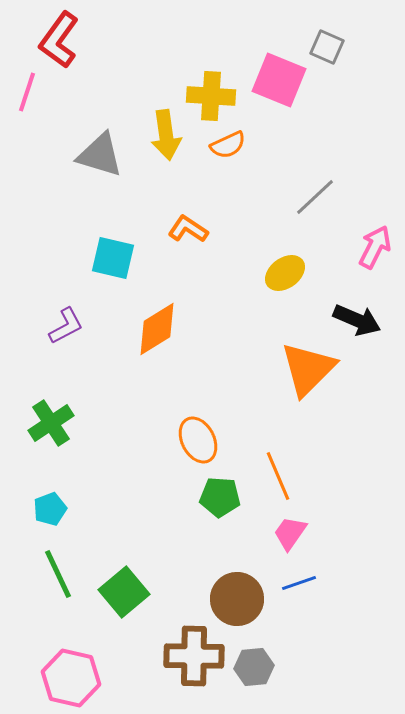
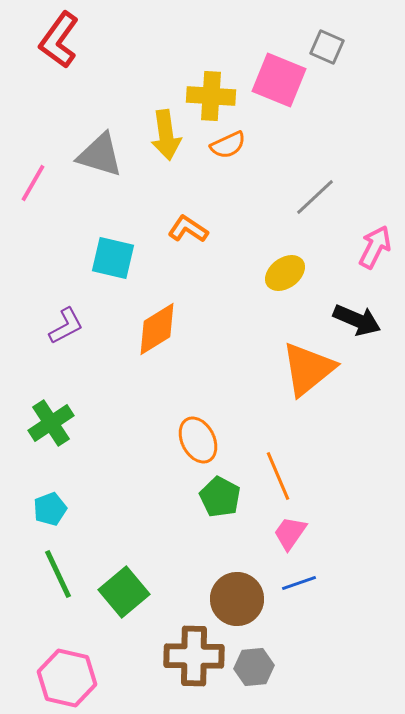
pink line: moved 6 px right, 91 px down; rotated 12 degrees clockwise
orange triangle: rotated 6 degrees clockwise
green pentagon: rotated 24 degrees clockwise
pink hexagon: moved 4 px left
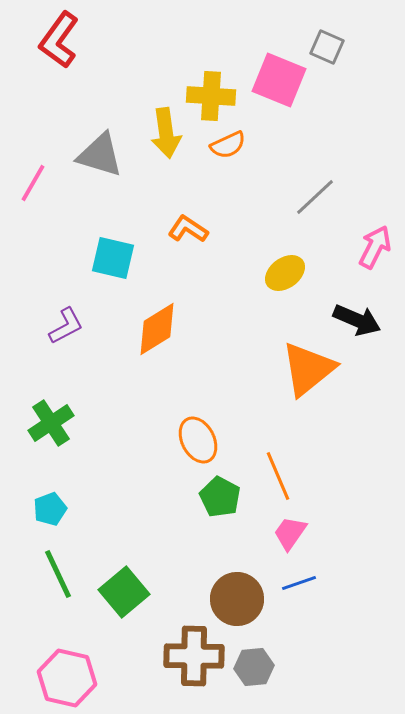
yellow arrow: moved 2 px up
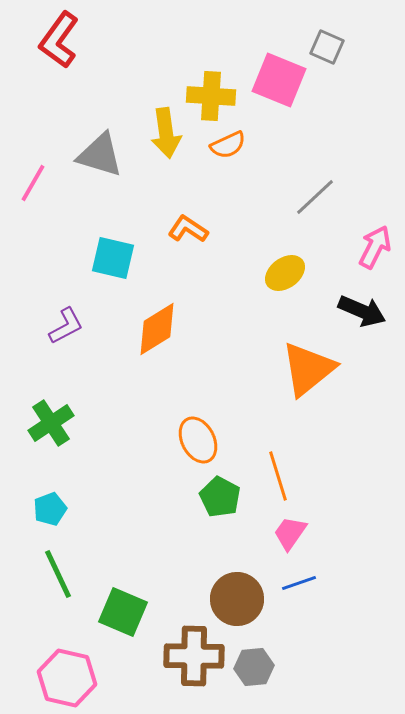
black arrow: moved 5 px right, 9 px up
orange line: rotated 6 degrees clockwise
green square: moved 1 px left, 20 px down; rotated 27 degrees counterclockwise
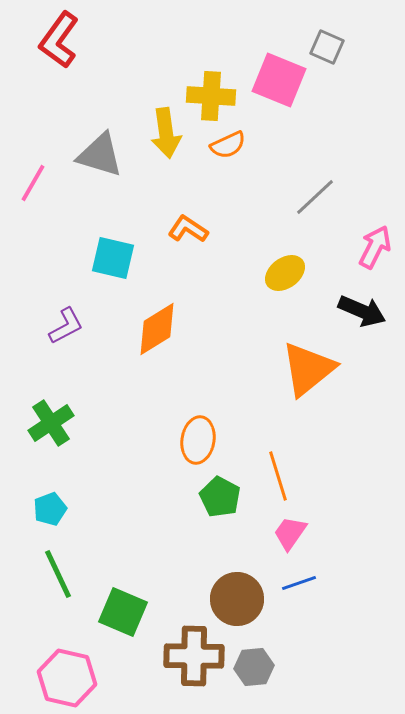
orange ellipse: rotated 36 degrees clockwise
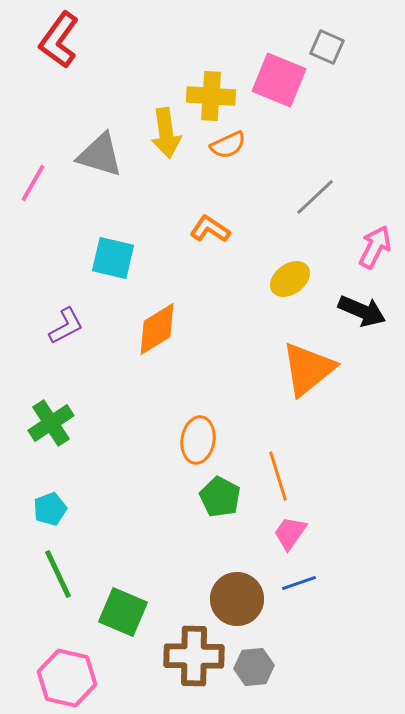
orange L-shape: moved 22 px right
yellow ellipse: moved 5 px right, 6 px down
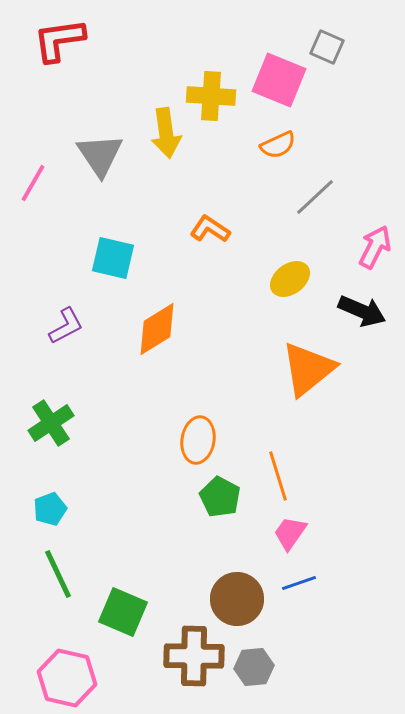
red L-shape: rotated 46 degrees clockwise
orange semicircle: moved 50 px right
gray triangle: rotated 39 degrees clockwise
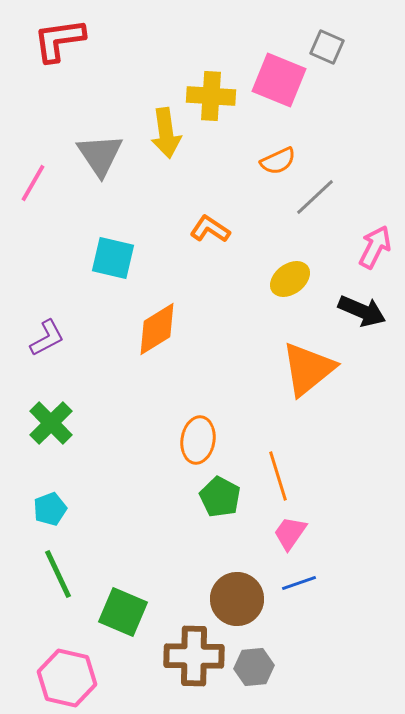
orange semicircle: moved 16 px down
purple L-shape: moved 19 px left, 12 px down
green cross: rotated 12 degrees counterclockwise
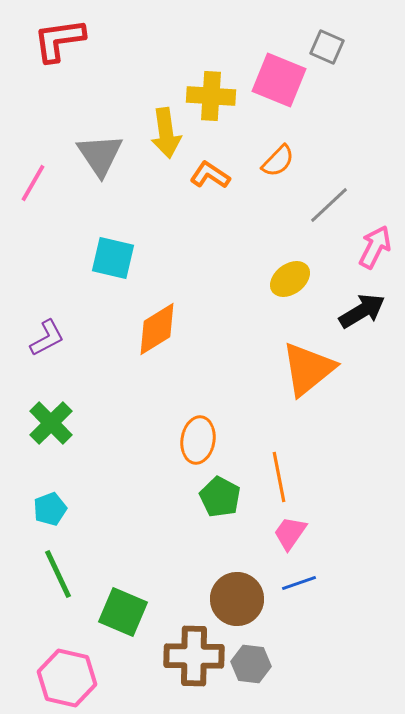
orange semicircle: rotated 21 degrees counterclockwise
gray line: moved 14 px right, 8 px down
orange L-shape: moved 54 px up
black arrow: rotated 54 degrees counterclockwise
orange line: moved 1 px right, 1 px down; rotated 6 degrees clockwise
gray hexagon: moved 3 px left, 3 px up; rotated 12 degrees clockwise
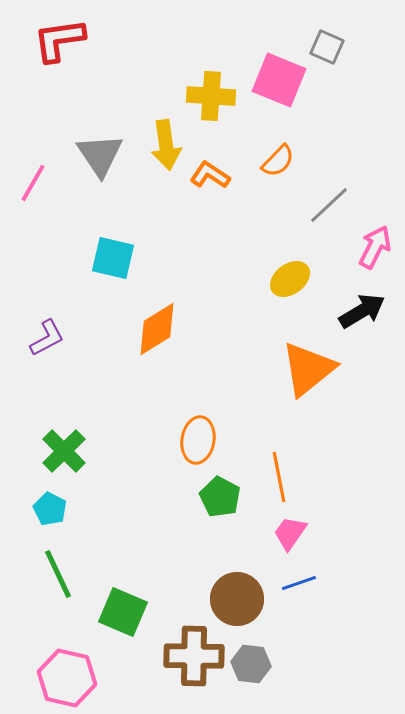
yellow arrow: moved 12 px down
green cross: moved 13 px right, 28 px down
cyan pentagon: rotated 24 degrees counterclockwise
